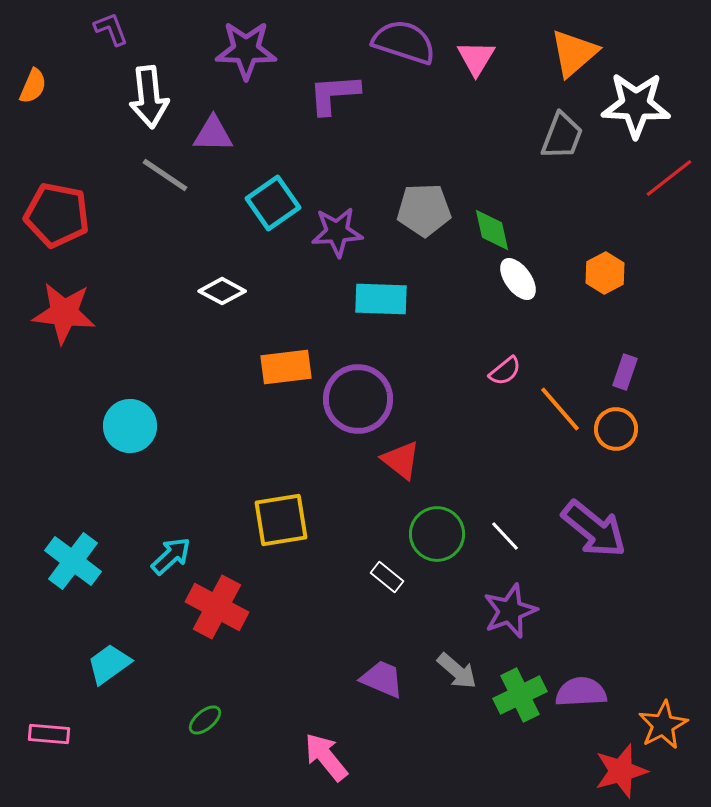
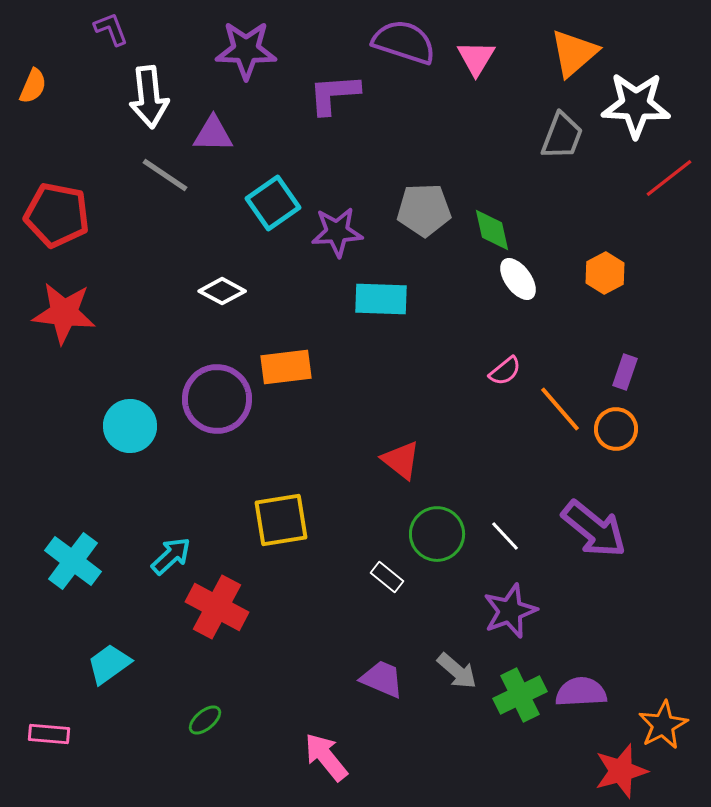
purple circle at (358, 399): moved 141 px left
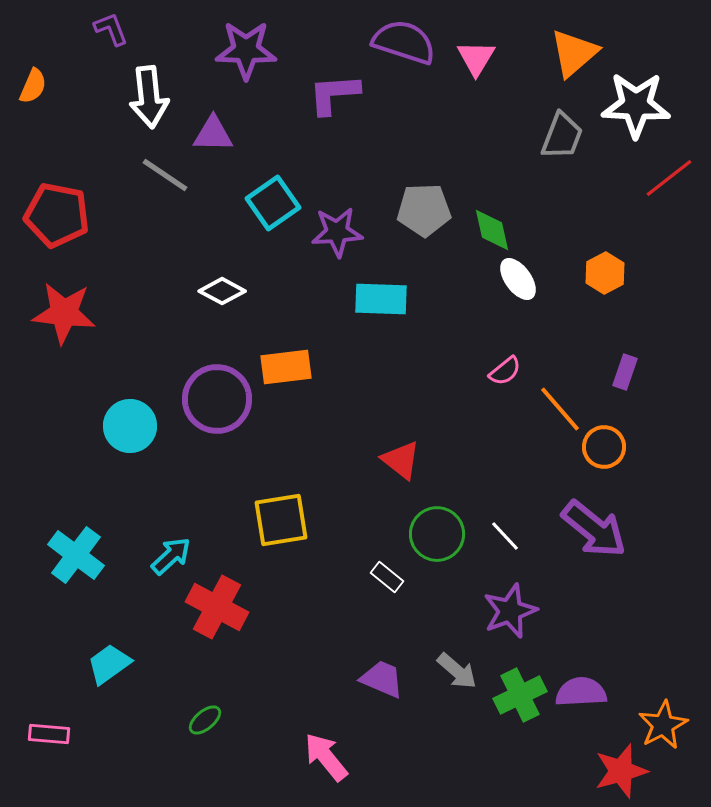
orange circle at (616, 429): moved 12 px left, 18 px down
cyan cross at (73, 561): moved 3 px right, 6 px up
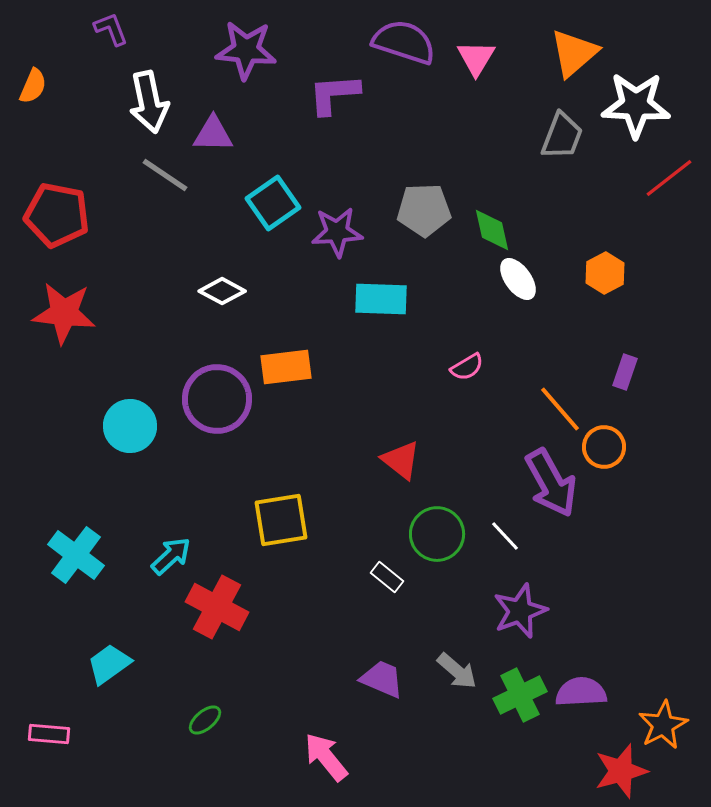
purple star at (246, 50): rotated 4 degrees clockwise
white arrow at (149, 97): moved 5 px down; rotated 6 degrees counterclockwise
pink semicircle at (505, 371): moved 38 px left, 4 px up; rotated 8 degrees clockwise
purple arrow at (594, 529): moved 43 px left, 46 px up; rotated 22 degrees clockwise
purple star at (510, 611): moved 10 px right
